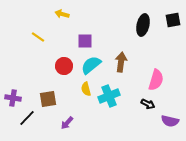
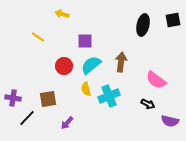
pink semicircle: rotated 110 degrees clockwise
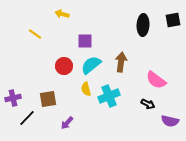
black ellipse: rotated 10 degrees counterclockwise
yellow line: moved 3 px left, 3 px up
purple cross: rotated 21 degrees counterclockwise
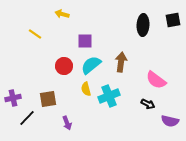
purple arrow: rotated 64 degrees counterclockwise
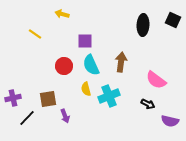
black square: rotated 35 degrees clockwise
cyan semicircle: rotated 75 degrees counterclockwise
purple arrow: moved 2 px left, 7 px up
